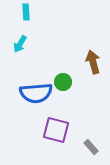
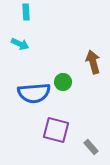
cyan arrow: rotated 96 degrees counterclockwise
blue semicircle: moved 2 px left
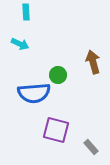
green circle: moved 5 px left, 7 px up
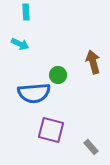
purple square: moved 5 px left
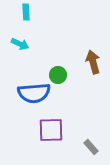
purple square: rotated 16 degrees counterclockwise
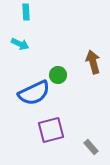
blue semicircle: rotated 20 degrees counterclockwise
purple square: rotated 12 degrees counterclockwise
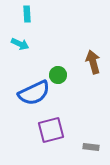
cyan rectangle: moved 1 px right, 2 px down
gray rectangle: rotated 42 degrees counterclockwise
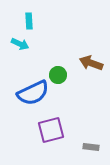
cyan rectangle: moved 2 px right, 7 px down
brown arrow: moved 2 px left, 1 px down; rotated 55 degrees counterclockwise
blue semicircle: moved 1 px left
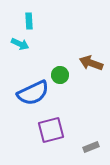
green circle: moved 2 px right
gray rectangle: rotated 28 degrees counterclockwise
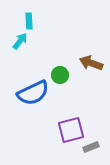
cyan arrow: moved 3 px up; rotated 78 degrees counterclockwise
purple square: moved 20 px right
